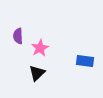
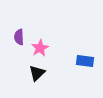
purple semicircle: moved 1 px right, 1 px down
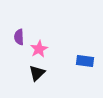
pink star: moved 1 px left, 1 px down
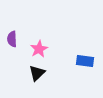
purple semicircle: moved 7 px left, 2 px down
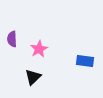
black triangle: moved 4 px left, 4 px down
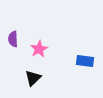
purple semicircle: moved 1 px right
black triangle: moved 1 px down
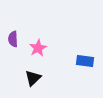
pink star: moved 1 px left, 1 px up
